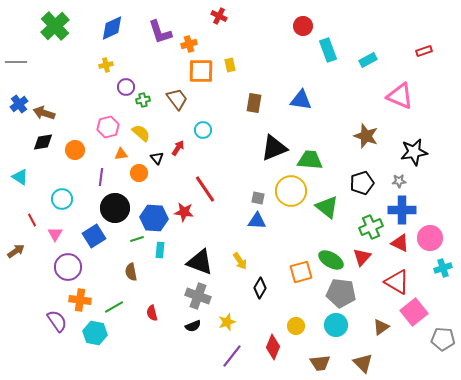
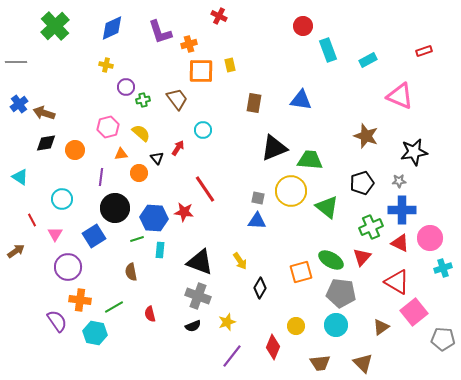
yellow cross at (106, 65): rotated 24 degrees clockwise
black diamond at (43, 142): moved 3 px right, 1 px down
red semicircle at (152, 313): moved 2 px left, 1 px down
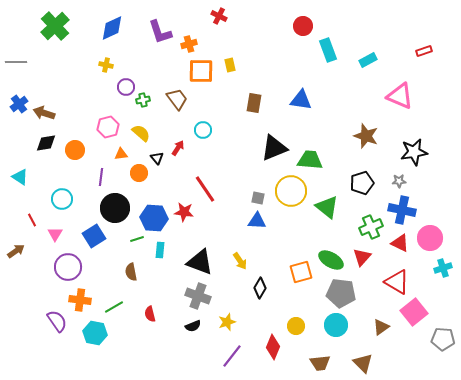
blue cross at (402, 210): rotated 12 degrees clockwise
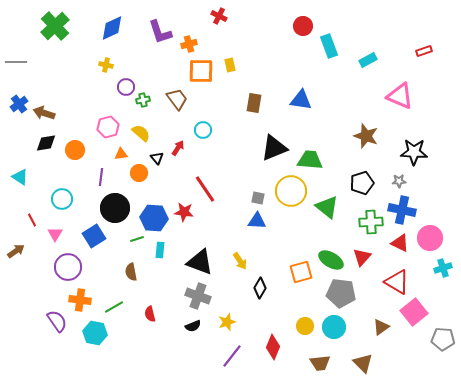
cyan rectangle at (328, 50): moved 1 px right, 4 px up
black star at (414, 152): rotated 12 degrees clockwise
green cross at (371, 227): moved 5 px up; rotated 20 degrees clockwise
cyan circle at (336, 325): moved 2 px left, 2 px down
yellow circle at (296, 326): moved 9 px right
